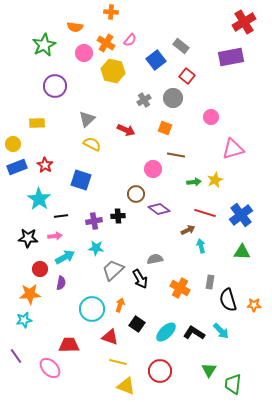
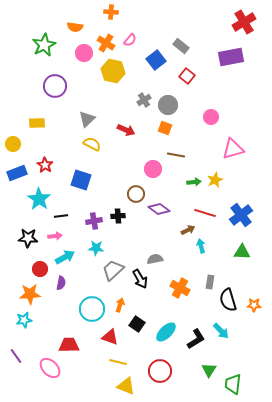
gray circle at (173, 98): moved 5 px left, 7 px down
blue rectangle at (17, 167): moved 6 px down
black L-shape at (194, 333): moved 2 px right, 6 px down; rotated 115 degrees clockwise
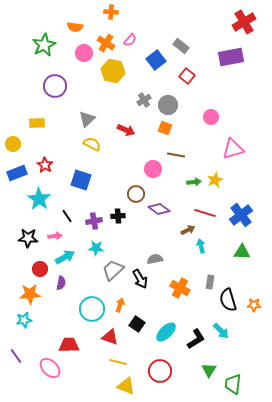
black line at (61, 216): moved 6 px right; rotated 64 degrees clockwise
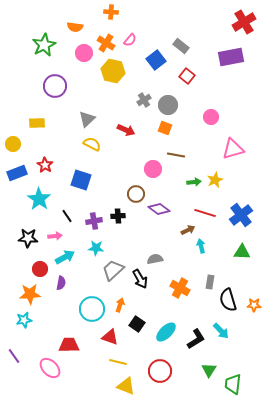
purple line at (16, 356): moved 2 px left
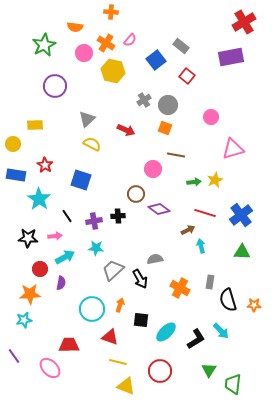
yellow rectangle at (37, 123): moved 2 px left, 2 px down
blue rectangle at (17, 173): moved 1 px left, 2 px down; rotated 30 degrees clockwise
black square at (137, 324): moved 4 px right, 4 px up; rotated 28 degrees counterclockwise
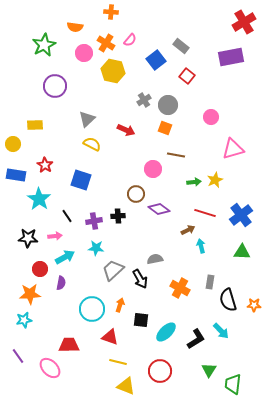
purple line at (14, 356): moved 4 px right
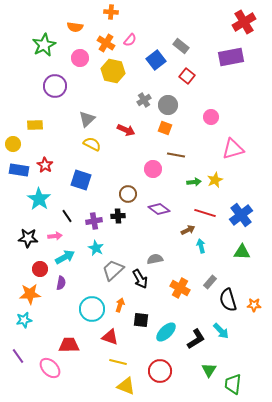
pink circle at (84, 53): moved 4 px left, 5 px down
blue rectangle at (16, 175): moved 3 px right, 5 px up
brown circle at (136, 194): moved 8 px left
cyan star at (96, 248): rotated 21 degrees clockwise
gray rectangle at (210, 282): rotated 32 degrees clockwise
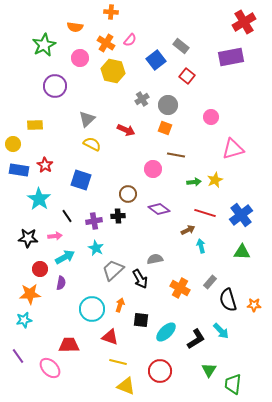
gray cross at (144, 100): moved 2 px left, 1 px up
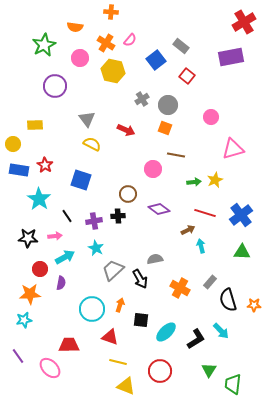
gray triangle at (87, 119): rotated 24 degrees counterclockwise
